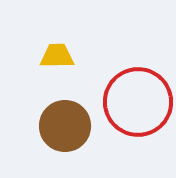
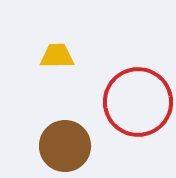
brown circle: moved 20 px down
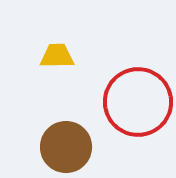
brown circle: moved 1 px right, 1 px down
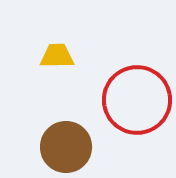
red circle: moved 1 px left, 2 px up
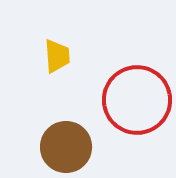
yellow trapezoid: rotated 87 degrees clockwise
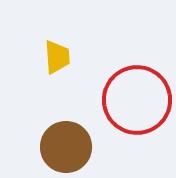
yellow trapezoid: moved 1 px down
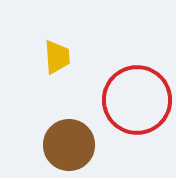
brown circle: moved 3 px right, 2 px up
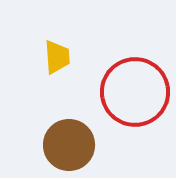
red circle: moved 2 px left, 8 px up
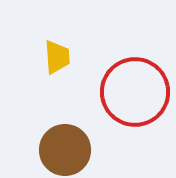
brown circle: moved 4 px left, 5 px down
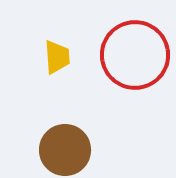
red circle: moved 37 px up
